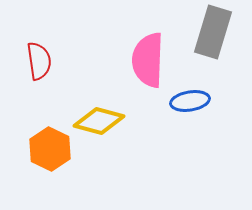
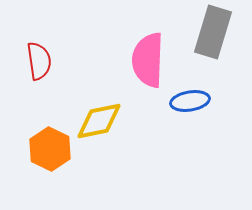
yellow diamond: rotated 27 degrees counterclockwise
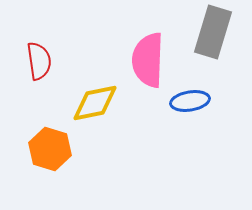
yellow diamond: moved 4 px left, 18 px up
orange hexagon: rotated 9 degrees counterclockwise
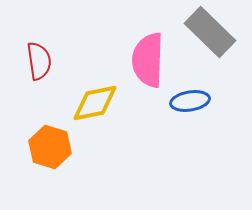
gray rectangle: moved 3 px left; rotated 63 degrees counterclockwise
orange hexagon: moved 2 px up
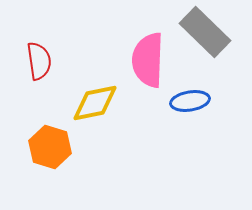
gray rectangle: moved 5 px left
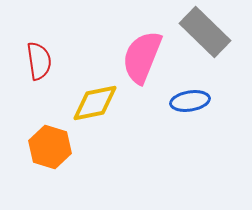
pink semicircle: moved 6 px left, 3 px up; rotated 20 degrees clockwise
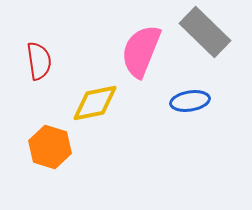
pink semicircle: moved 1 px left, 6 px up
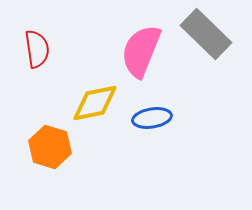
gray rectangle: moved 1 px right, 2 px down
red semicircle: moved 2 px left, 12 px up
blue ellipse: moved 38 px left, 17 px down
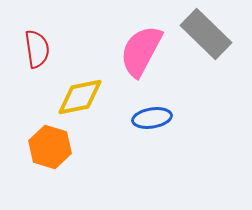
pink semicircle: rotated 6 degrees clockwise
yellow diamond: moved 15 px left, 6 px up
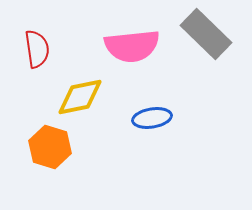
pink semicircle: moved 9 px left, 5 px up; rotated 124 degrees counterclockwise
